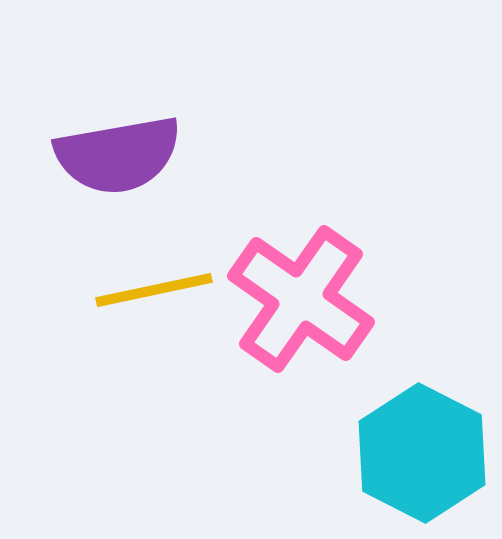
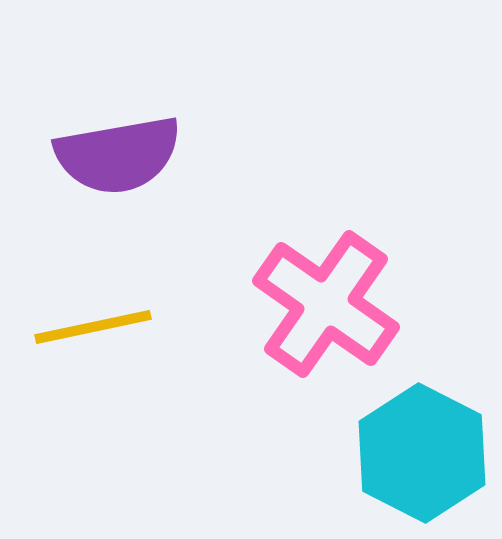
yellow line: moved 61 px left, 37 px down
pink cross: moved 25 px right, 5 px down
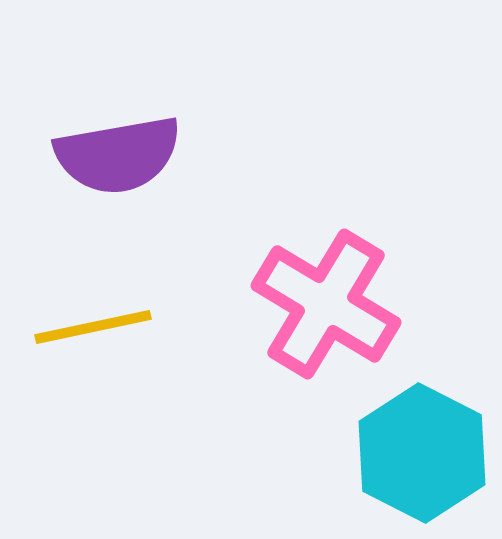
pink cross: rotated 4 degrees counterclockwise
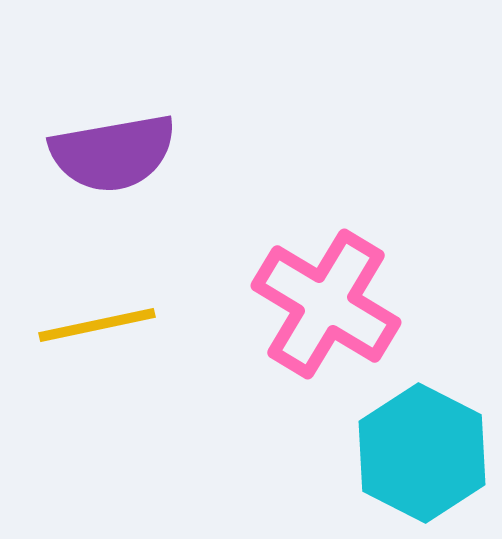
purple semicircle: moved 5 px left, 2 px up
yellow line: moved 4 px right, 2 px up
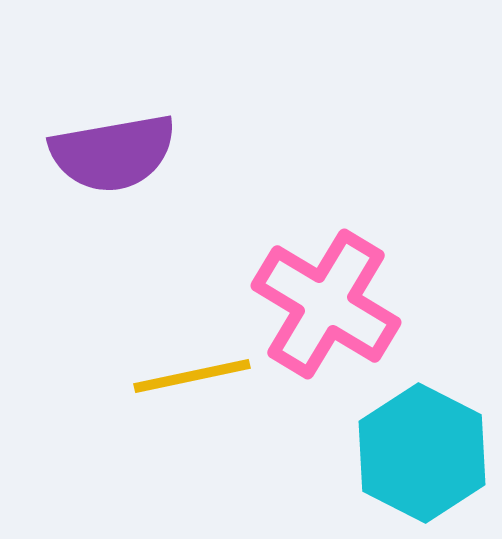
yellow line: moved 95 px right, 51 px down
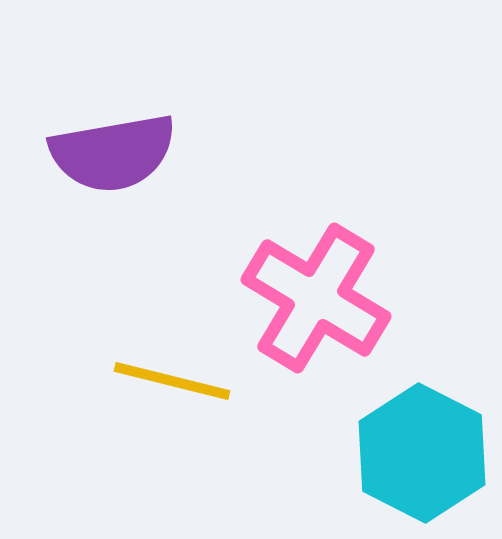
pink cross: moved 10 px left, 6 px up
yellow line: moved 20 px left, 5 px down; rotated 26 degrees clockwise
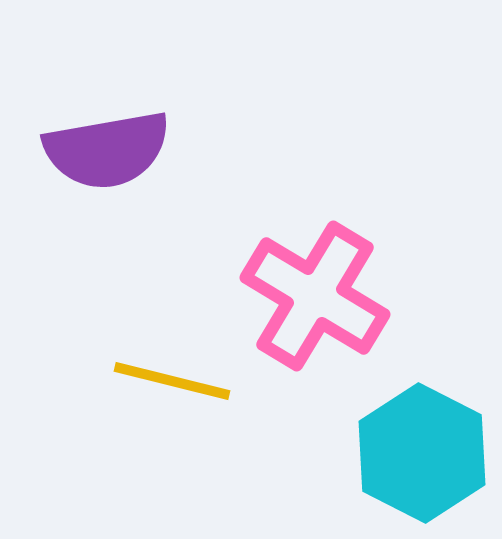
purple semicircle: moved 6 px left, 3 px up
pink cross: moved 1 px left, 2 px up
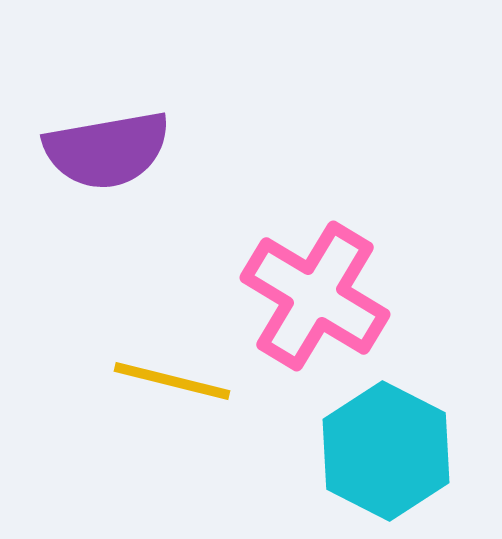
cyan hexagon: moved 36 px left, 2 px up
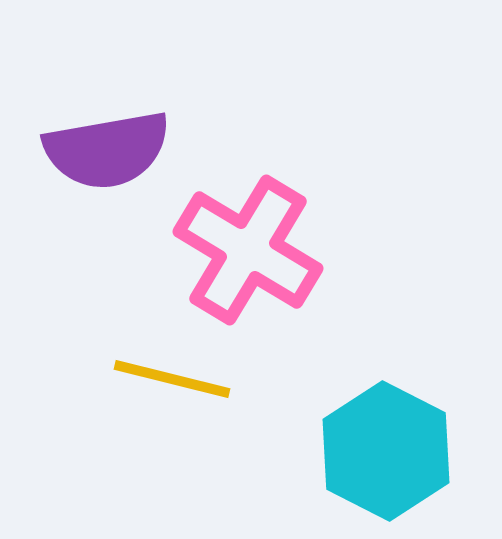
pink cross: moved 67 px left, 46 px up
yellow line: moved 2 px up
